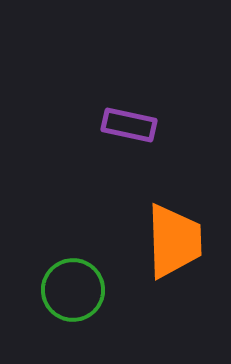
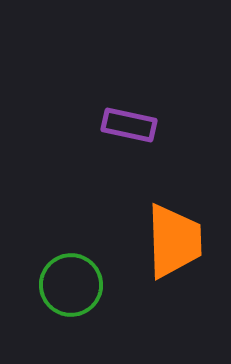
green circle: moved 2 px left, 5 px up
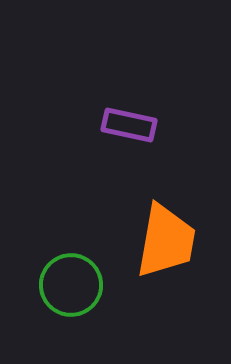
orange trapezoid: moved 8 px left; rotated 12 degrees clockwise
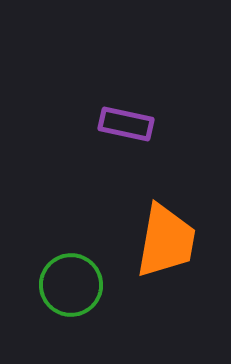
purple rectangle: moved 3 px left, 1 px up
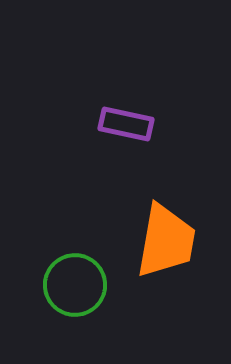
green circle: moved 4 px right
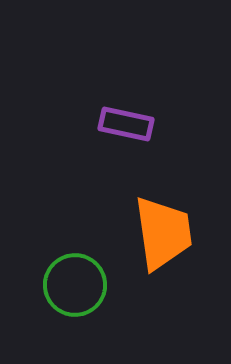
orange trapezoid: moved 3 px left, 8 px up; rotated 18 degrees counterclockwise
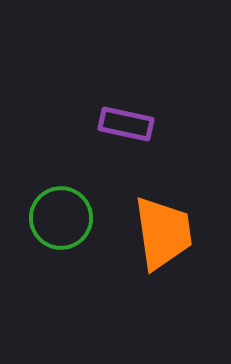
green circle: moved 14 px left, 67 px up
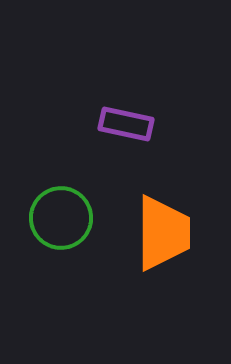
orange trapezoid: rotated 8 degrees clockwise
